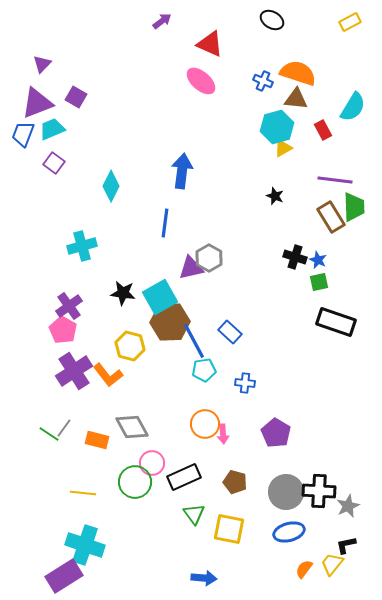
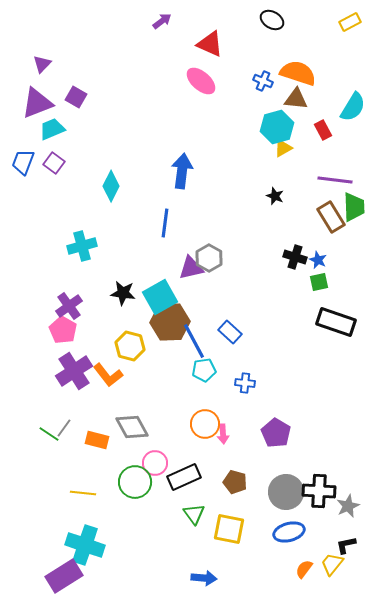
blue trapezoid at (23, 134): moved 28 px down
pink circle at (152, 463): moved 3 px right
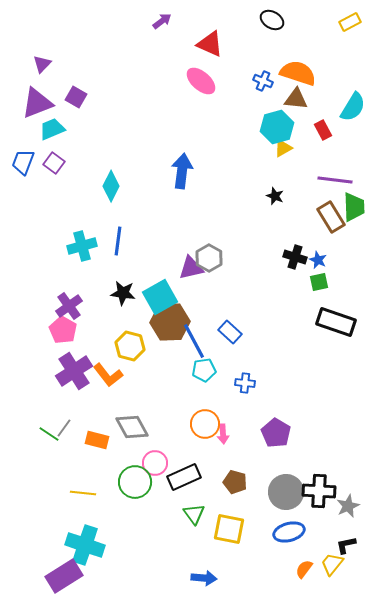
blue line at (165, 223): moved 47 px left, 18 px down
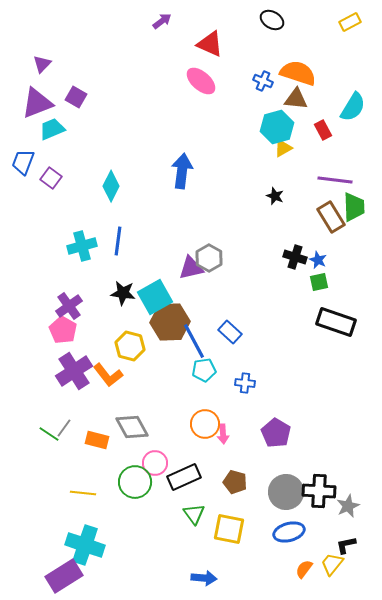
purple square at (54, 163): moved 3 px left, 15 px down
cyan square at (160, 297): moved 5 px left
